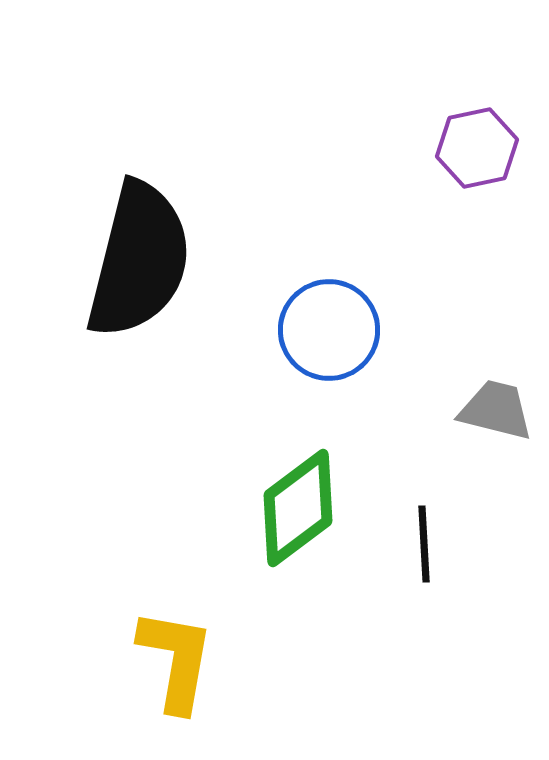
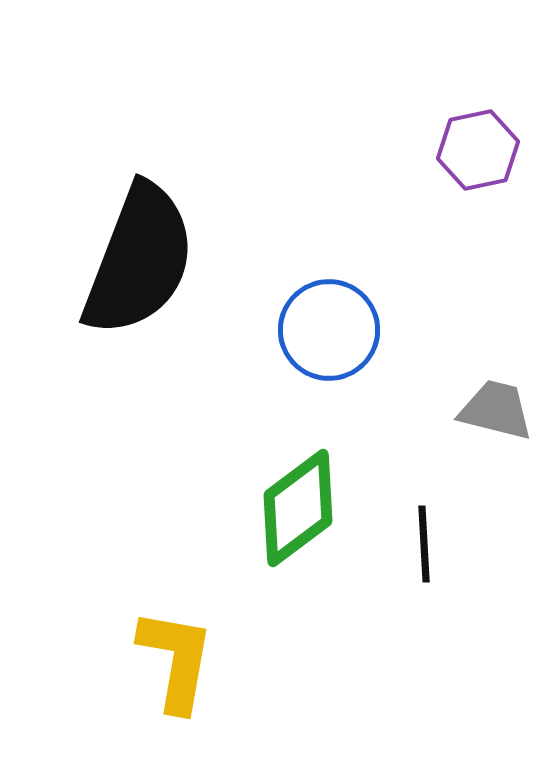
purple hexagon: moved 1 px right, 2 px down
black semicircle: rotated 7 degrees clockwise
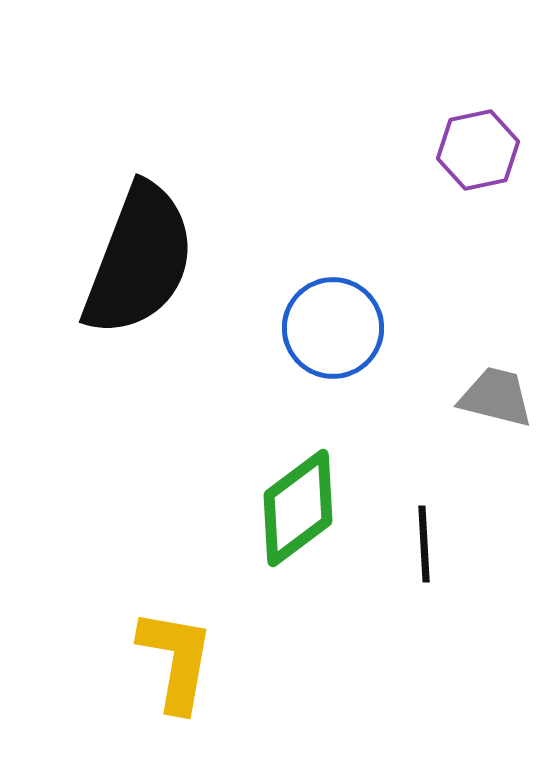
blue circle: moved 4 px right, 2 px up
gray trapezoid: moved 13 px up
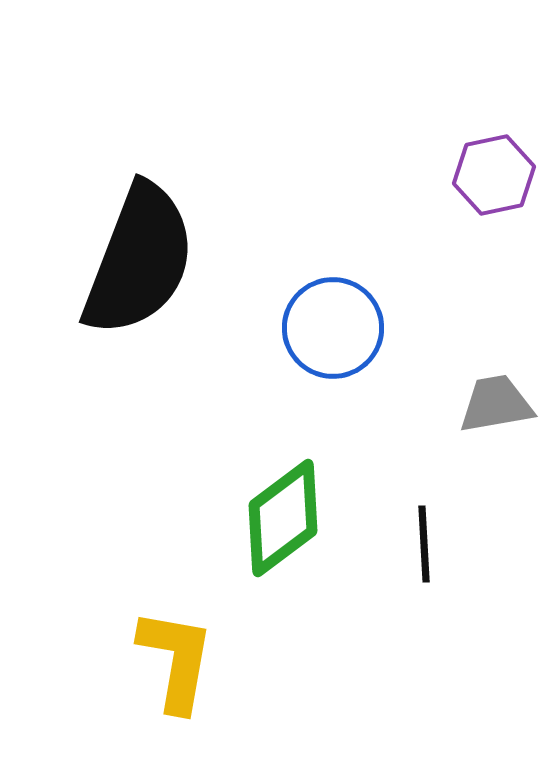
purple hexagon: moved 16 px right, 25 px down
gray trapezoid: moved 7 px down; rotated 24 degrees counterclockwise
green diamond: moved 15 px left, 10 px down
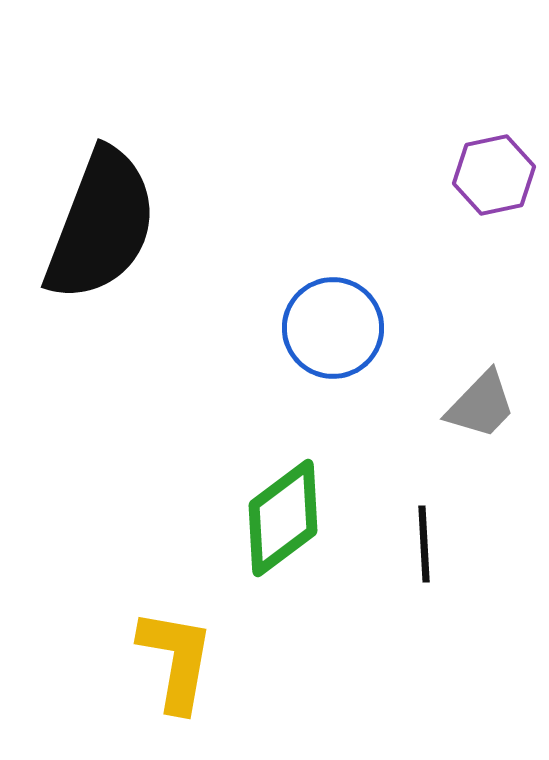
black semicircle: moved 38 px left, 35 px up
gray trapezoid: moved 15 px left, 1 px down; rotated 144 degrees clockwise
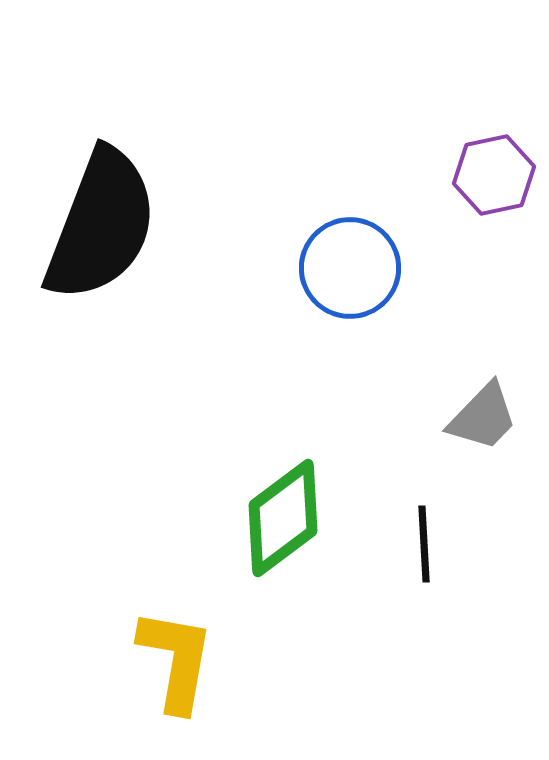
blue circle: moved 17 px right, 60 px up
gray trapezoid: moved 2 px right, 12 px down
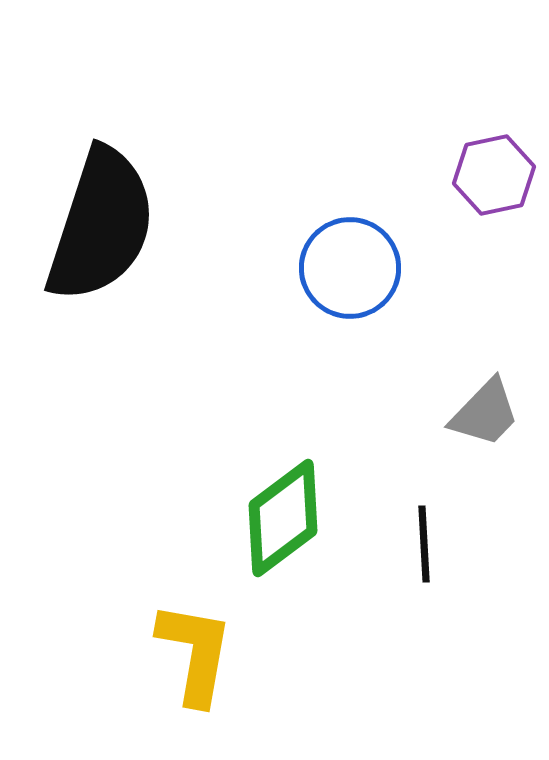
black semicircle: rotated 3 degrees counterclockwise
gray trapezoid: moved 2 px right, 4 px up
yellow L-shape: moved 19 px right, 7 px up
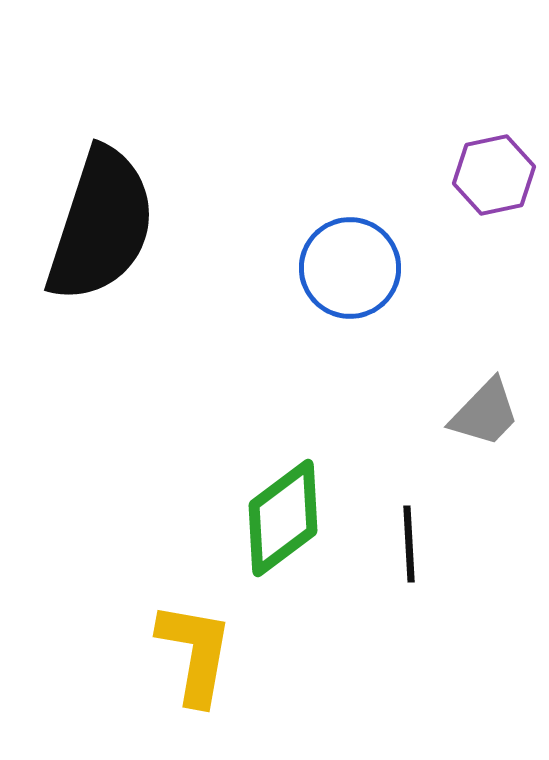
black line: moved 15 px left
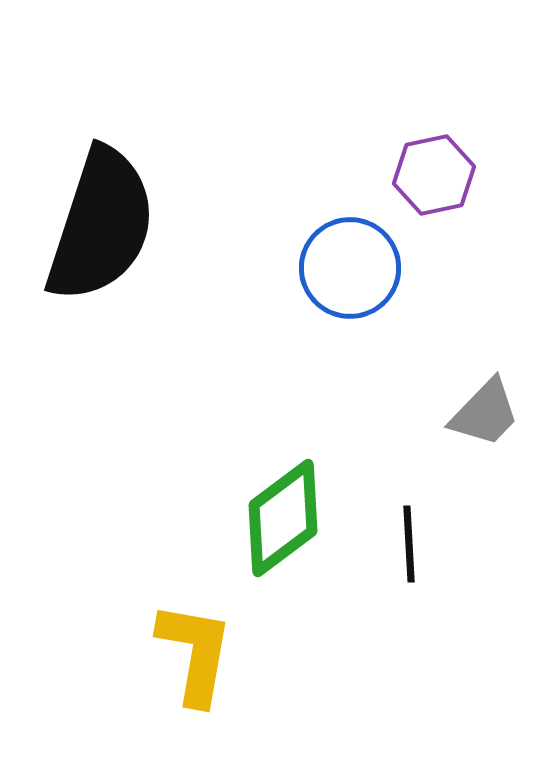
purple hexagon: moved 60 px left
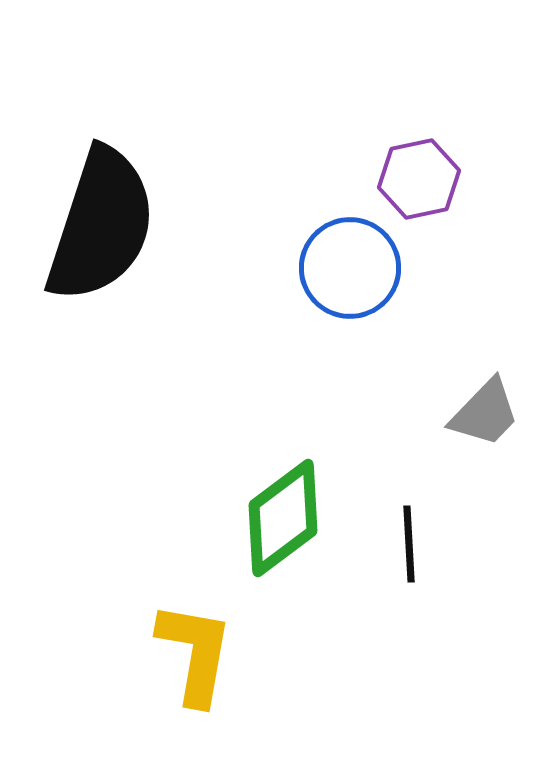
purple hexagon: moved 15 px left, 4 px down
